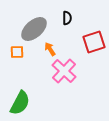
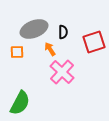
black semicircle: moved 4 px left, 14 px down
gray ellipse: rotated 20 degrees clockwise
pink cross: moved 2 px left, 1 px down
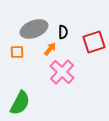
orange arrow: rotated 72 degrees clockwise
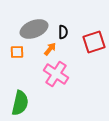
pink cross: moved 6 px left, 2 px down; rotated 10 degrees counterclockwise
green semicircle: rotated 15 degrees counterclockwise
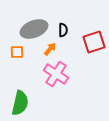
black semicircle: moved 2 px up
